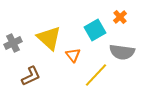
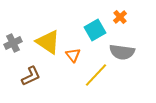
yellow triangle: moved 1 px left, 4 px down; rotated 8 degrees counterclockwise
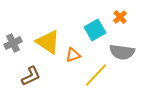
orange triangle: rotated 49 degrees clockwise
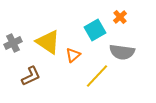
orange triangle: rotated 21 degrees counterclockwise
yellow line: moved 1 px right, 1 px down
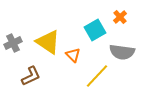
orange triangle: rotated 35 degrees counterclockwise
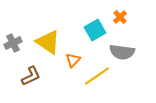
orange triangle: moved 5 px down; rotated 28 degrees clockwise
yellow line: rotated 12 degrees clockwise
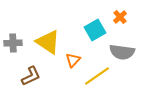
gray cross: rotated 24 degrees clockwise
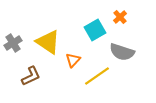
gray cross: rotated 30 degrees counterclockwise
gray semicircle: rotated 10 degrees clockwise
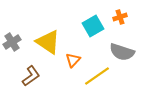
orange cross: rotated 24 degrees clockwise
cyan square: moved 2 px left, 4 px up
gray cross: moved 1 px left, 1 px up
brown L-shape: rotated 10 degrees counterclockwise
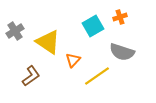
gray cross: moved 3 px right, 11 px up
